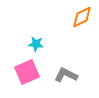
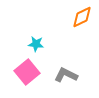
pink square: rotated 15 degrees counterclockwise
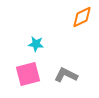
pink square: moved 1 px right, 2 px down; rotated 25 degrees clockwise
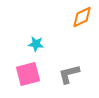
gray L-shape: moved 3 px right, 1 px up; rotated 40 degrees counterclockwise
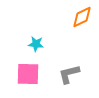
pink square: rotated 15 degrees clockwise
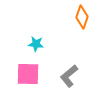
orange diamond: rotated 45 degrees counterclockwise
gray L-shape: moved 2 px down; rotated 25 degrees counterclockwise
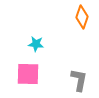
gray L-shape: moved 10 px right, 4 px down; rotated 140 degrees clockwise
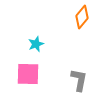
orange diamond: rotated 20 degrees clockwise
cyan star: rotated 28 degrees counterclockwise
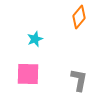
orange diamond: moved 3 px left
cyan star: moved 1 px left, 5 px up
